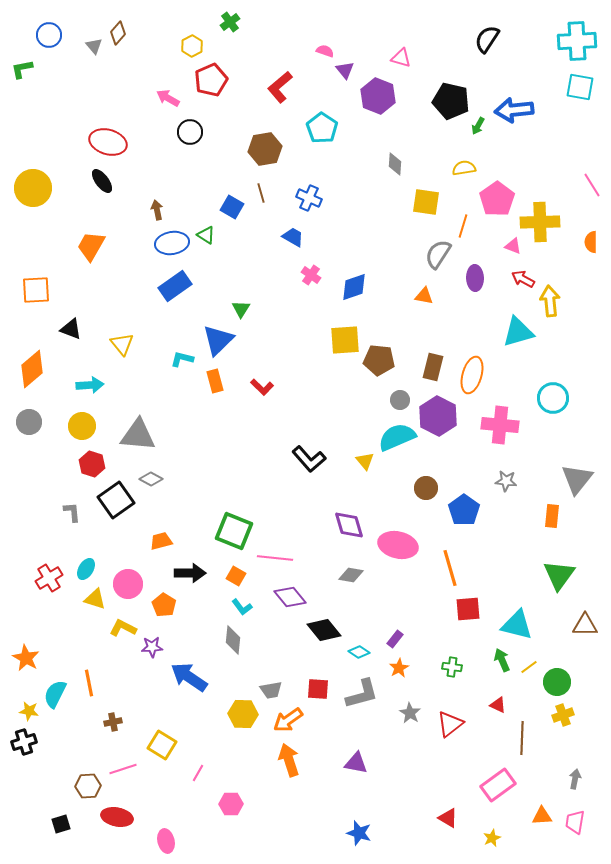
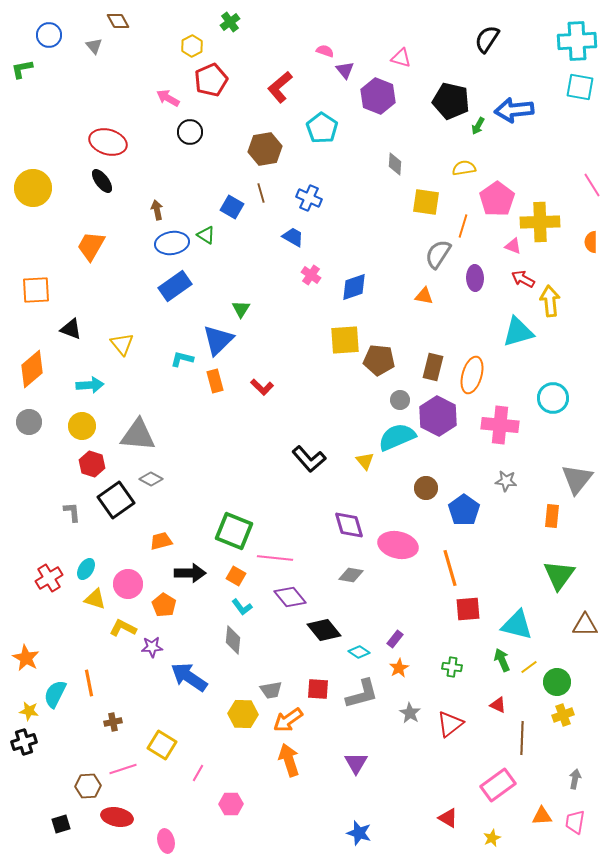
brown diamond at (118, 33): moved 12 px up; rotated 70 degrees counterclockwise
purple triangle at (356, 763): rotated 50 degrees clockwise
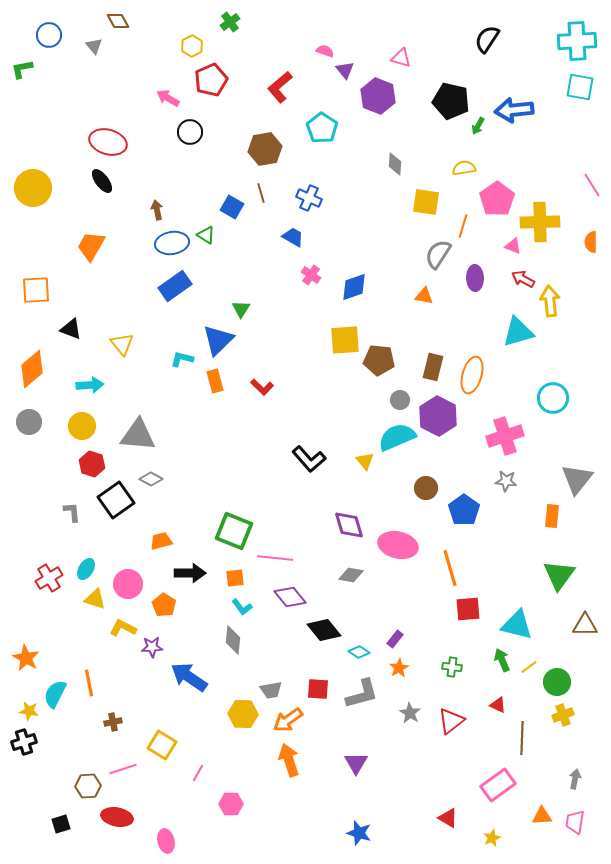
pink cross at (500, 425): moved 5 px right, 11 px down; rotated 24 degrees counterclockwise
orange square at (236, 576): moved 1 px left, 2 px down; rotated 36 degrees counterclockwise
red triangle at (450, 724): moved 1 px right, 3 px up
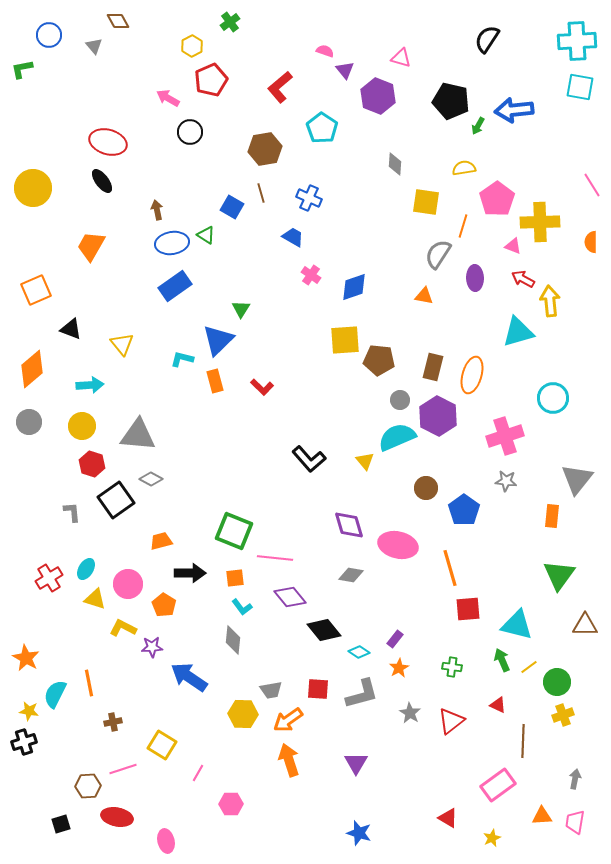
orange square at (36, 290): rotated 20 degrees counterclockwise
brown line at (522, 738): moved 1 px right, 3 px down
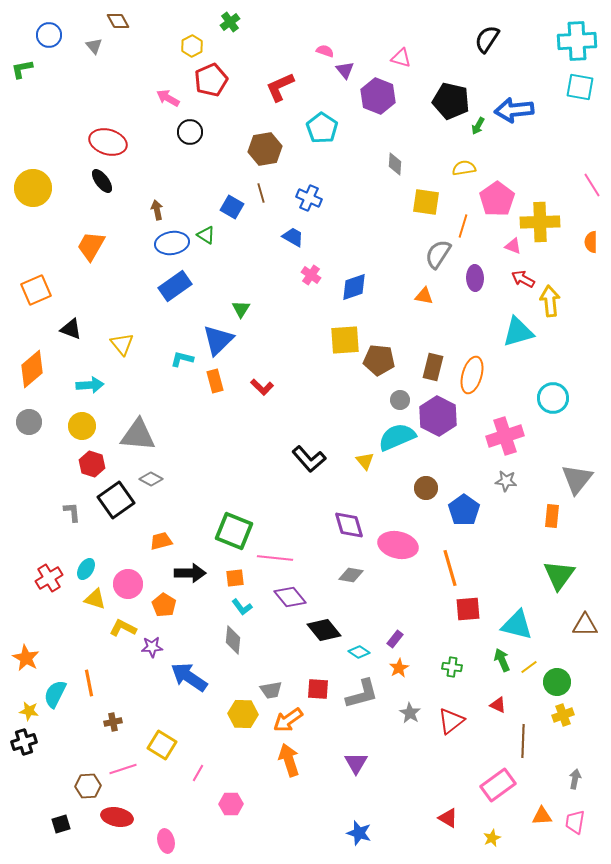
red L-shape at (280, 87): rotated 16 degrees clockwise
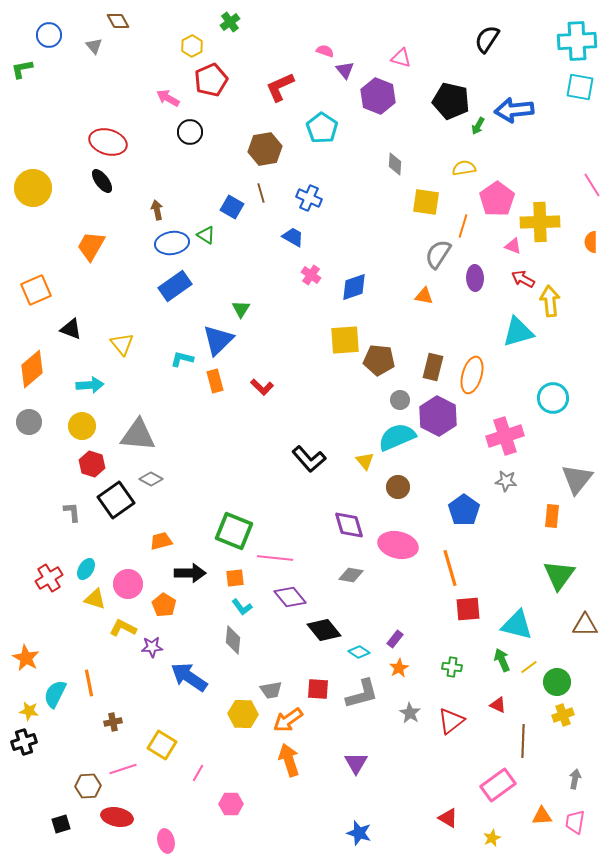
brown circle at (426, 488): moved 28 px left, 1 px up
